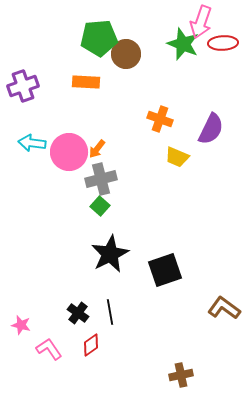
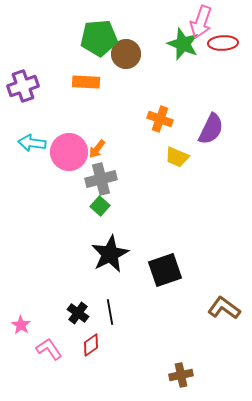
pink star: rotated 18 degrees clockwise
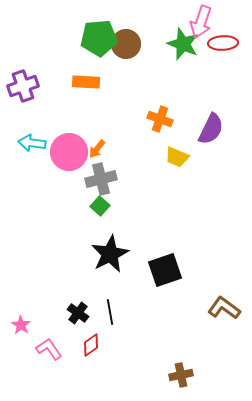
brown circle: moved 10 px up
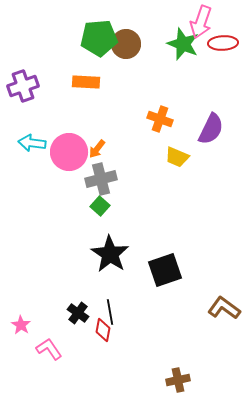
black star: rotated 12 degrees counterclockwise
red diamond: moved 12 px right, 15 px up; rotated 45 degrees counterclockwise
brown cross: moved 3 px left, 5 px down
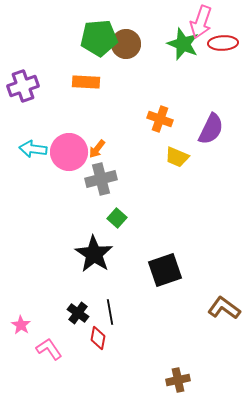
cyan arrow: moved 1 px right, 6 px down
green square: moved 17 px right, 12 px down
black star: moved 16 px left
red diamond: moved 5 px left, 8 px down
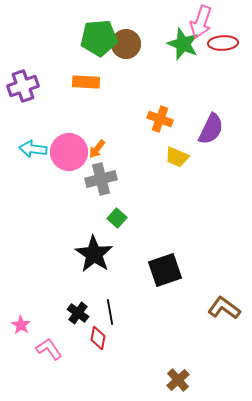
brown cross: rotated 30 degrees counterclockwise
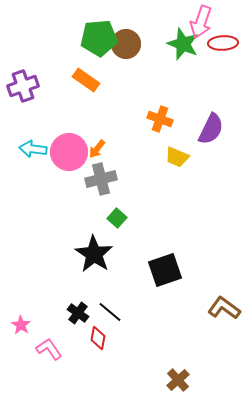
orange rectangle: moved 2 px up; rotated 32 degrees clockwise
black line: rotated 40 degrees counterclockwise
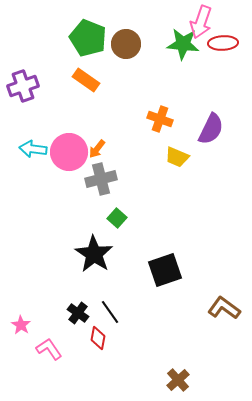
green pentagon: moved 11 px left; rotated 27 degrees clockwise
green star: rotated 16 degrees counterclockwise
black line: rotated 15 degrees clockwise
